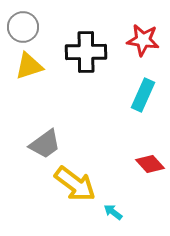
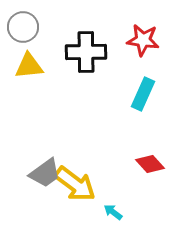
yellow triangle: rotated 12 degrees clockwise
cyan rectangle: moved 1 px up
gray trapezoid: moved 29 px down
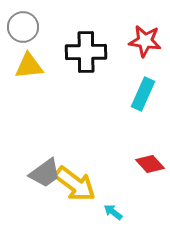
red star: moved 2 px right, 1 px down
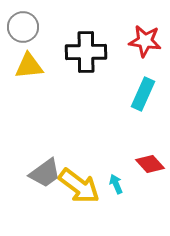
yellow arrow: moved 4 px right, 2 px down
cyan arrow: moved 3 px right, 28 px up; rotated 30 degrees clockwise
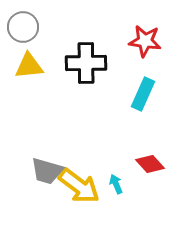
black cross: moved 11 px down
gray trapezoid: moved 2 px right, 2 px up; rotated 52 degrees clockwise
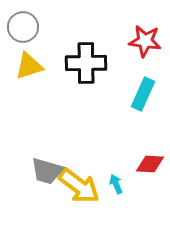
yellow triangle: rotated 12 degrees counterclockwise
red diamond: rotated 44 degrees counterclockwise
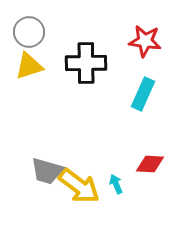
gray circle: moved 6 px right, 5 px down
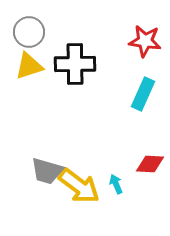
black cross: moved 11 px left, 1 px down
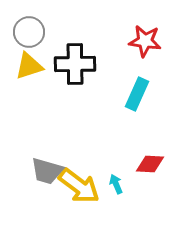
cyan rectangle: moved 6 px left
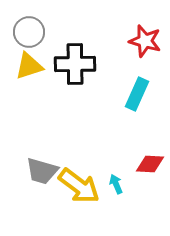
red star: rotated 8 degrees clockwise
gray trapezoid: moved 5 px left
